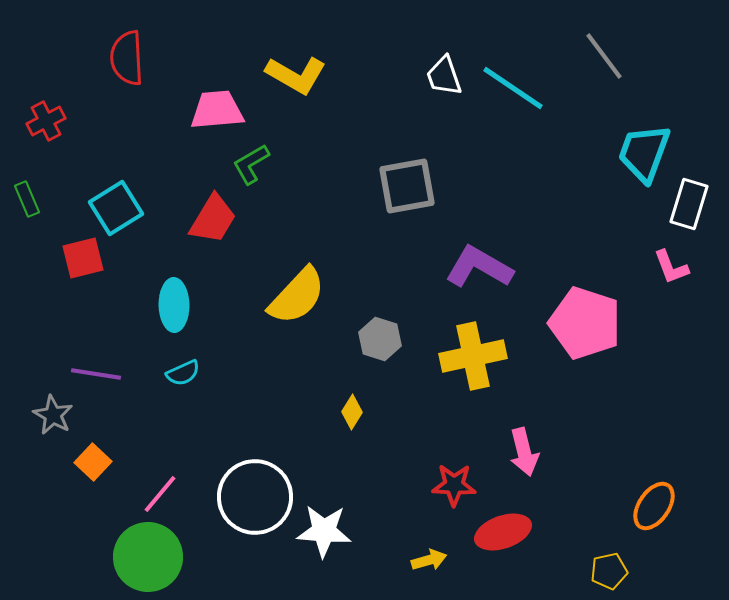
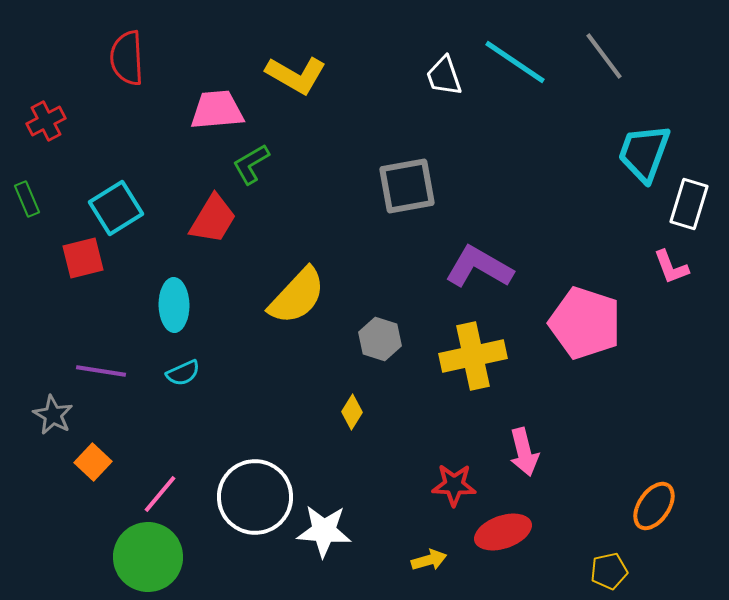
cyan line: moved 2 px right, 26 px up
purple line: moved 5 px right, 3 px up
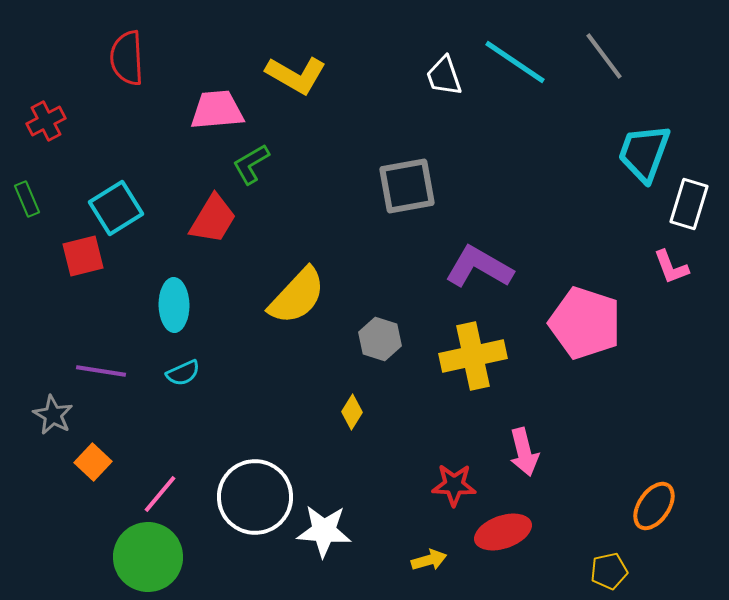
red square: moved 2 px up
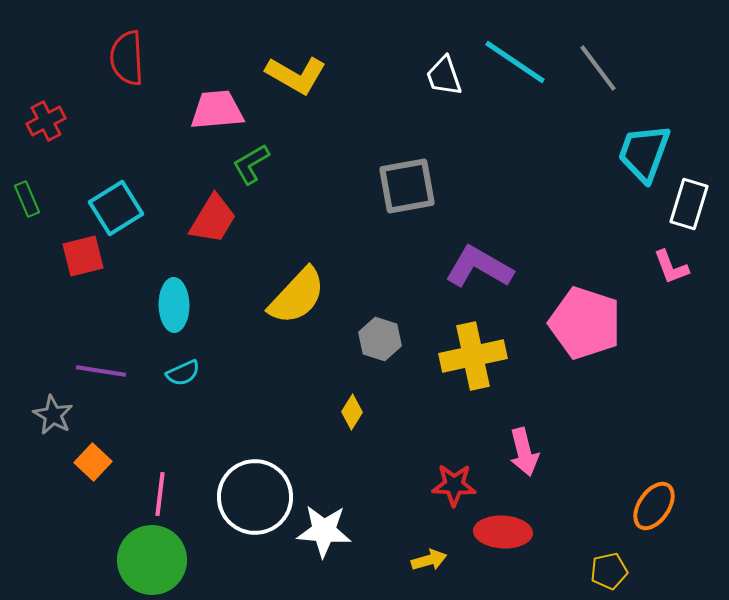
gray line: moved 6 px left, 12 px down
pink line: rotated 33 degrees counterclockwise
red ellipse: rotated 22 degrees clockwise
green circle: moved 4 px right, 3 px down
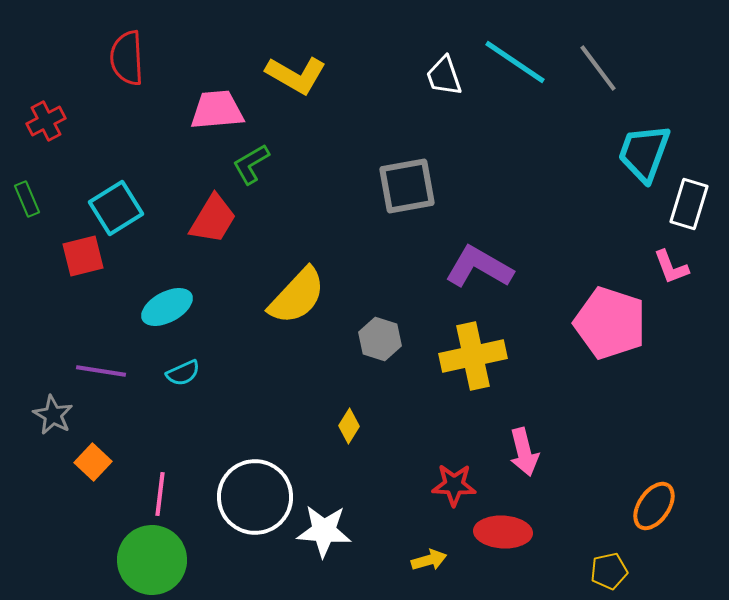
cyan ellipse: moved 7 px left, 2 px down; rotated 63 degrees clockwise
pink pentagon: moved 25 px right
yellow diamond: moved 3 px left, 14 px down
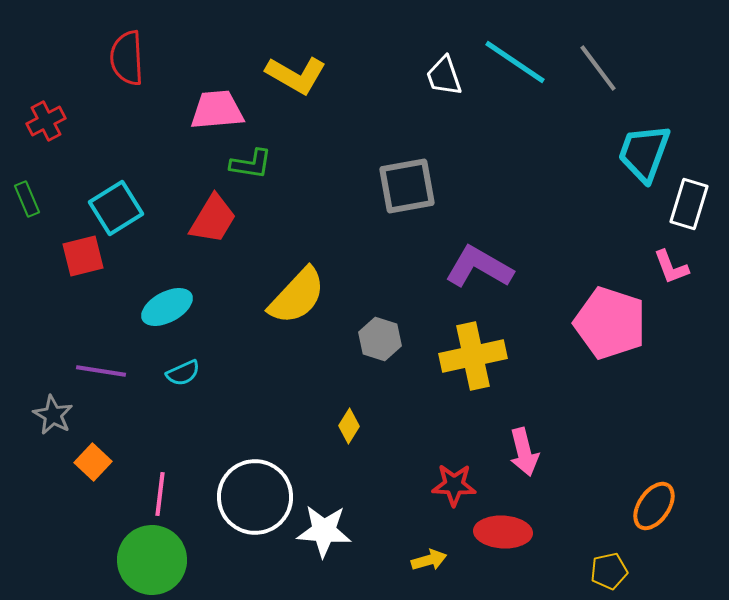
green L-shape: rotated 141 degrees counterclockwise
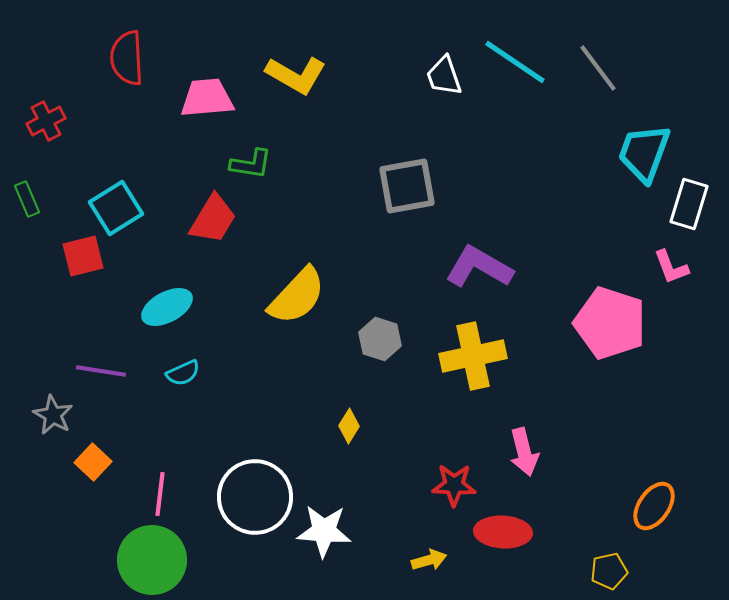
pink trapezoid: moved 10 px left, 12 px up
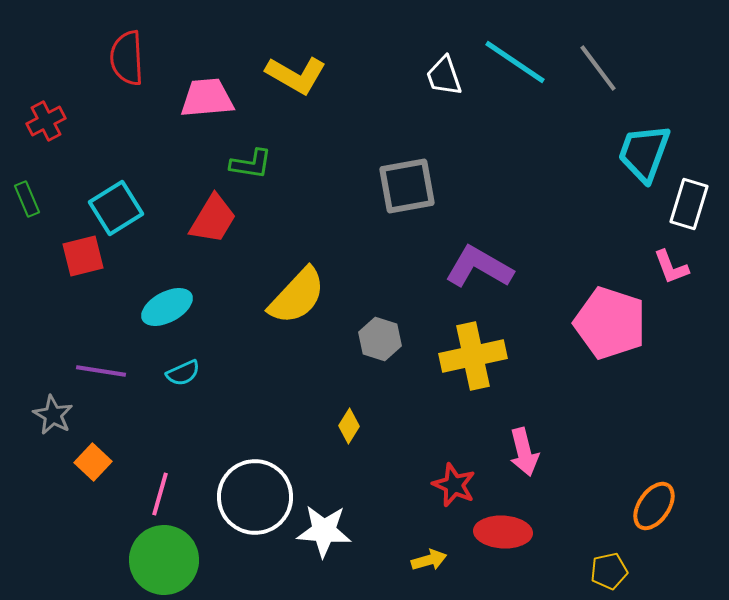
red star: rotated 21 degrees clockwise
pink line: rotated 9 degrees clockwise
green circle: moved 12 px right
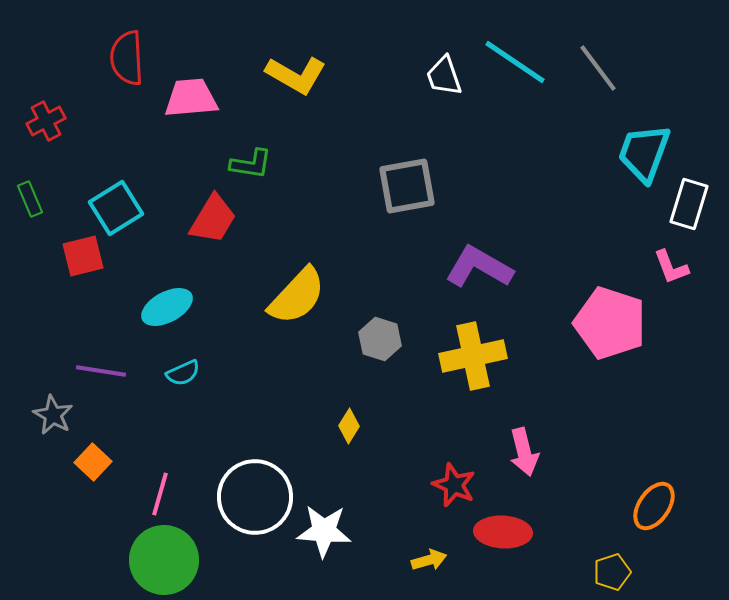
pink trapezoid: moved 16 px left
green rectangle: moved 3 px right
yellow pentagon: moved 3 px right, 1 px down; rotated 6 degrees counterclockwise
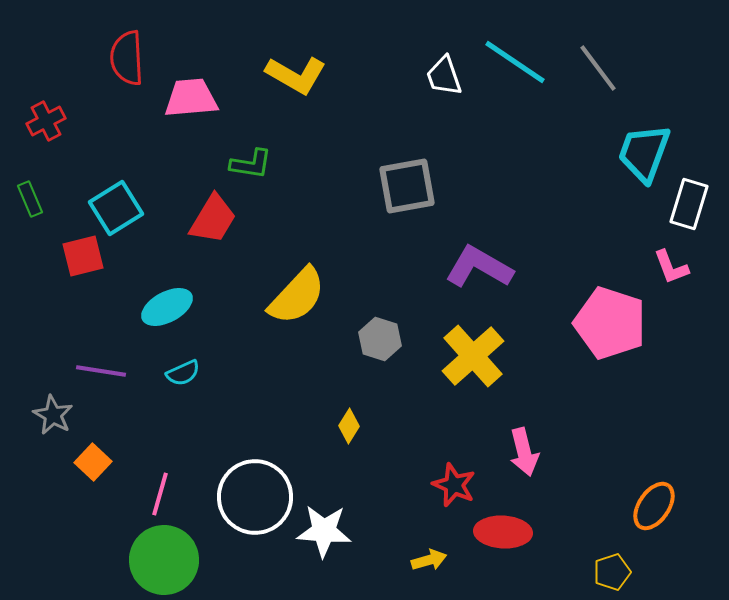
yellow cross: rotated 30 degrees counterclockwise
